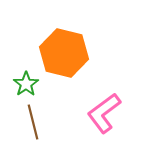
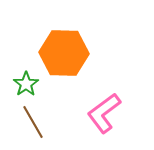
orange hexagon: rotated 12 degrees counterclockwise
brown line: rotated 16 degrees counterclockwise
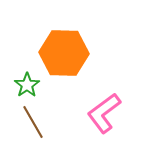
green star: moved 1 px right, 1 px down
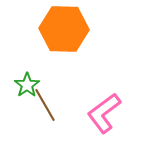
orange hexagon: moved 24 px up
brown line: moved 12 px right, 17 px up
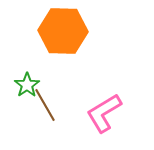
orange hexagon: moved 1 px left, 2 px down
pink L-shape: rotated 6 degrees clockwise
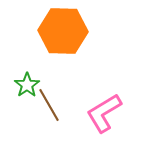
brown line: moved 4 px right
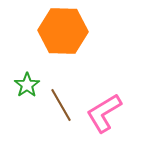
brown line: moved 12 px right
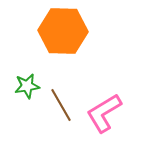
green star: moved 1 px down; rotated 25 degrees clockwise
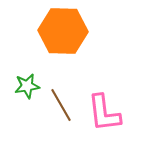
pink L-shape: rotated 66 degrees counterclockwise
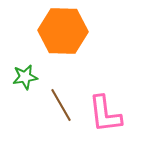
green star: moved 2 px left, 9 px up
pink L-shape: moved 1 px right, 1 px down
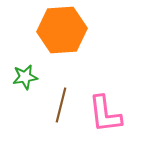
orange hexagon: moved 1 px left, 1 px up; rotated 6 degrees counterclockwise
brown line: rotated 44 degrees clockwise
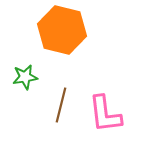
orange hexagon: rotated 18 degrees clockwise
